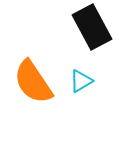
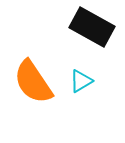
black rectangle: rotated 33 degrees counterclockwise
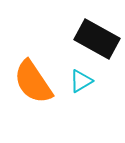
black rectangle: moved 5 px right, 12 px down
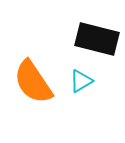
black rectangle: rotated 15 degrees counterclockwise
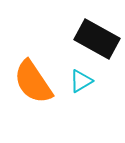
black rectangle: rotated 15 degrees clockwise
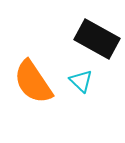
cyan triangle: rotated 45 degrees counterclockwise
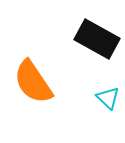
cyan triangle: moved 27 px right, 17 px down
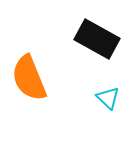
orange semicircle: moved 4 px left, 4 px up; rotated 12 degrees clockwise
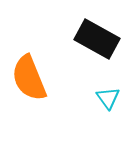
cyan triangle: rotated 10 degrees clockwise
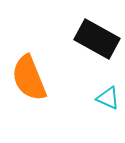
cyan triangle: rotated 30 degrees counterclockwise
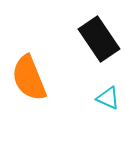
black rectangle: moved 2 px right; rotated 27 degrees clockwise
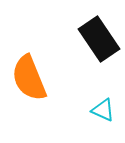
cyan triangle: moved 5 px left, 12 px down
